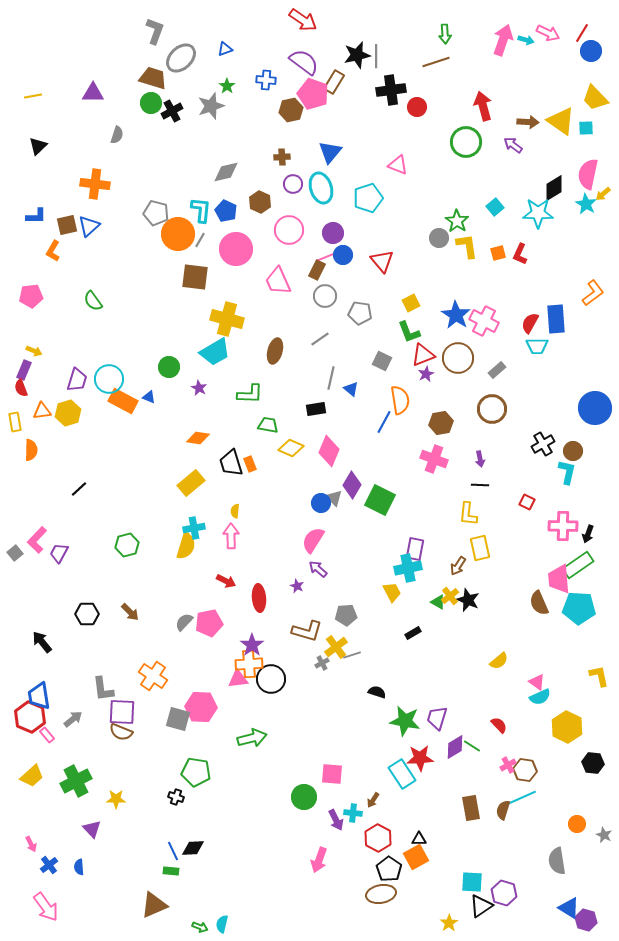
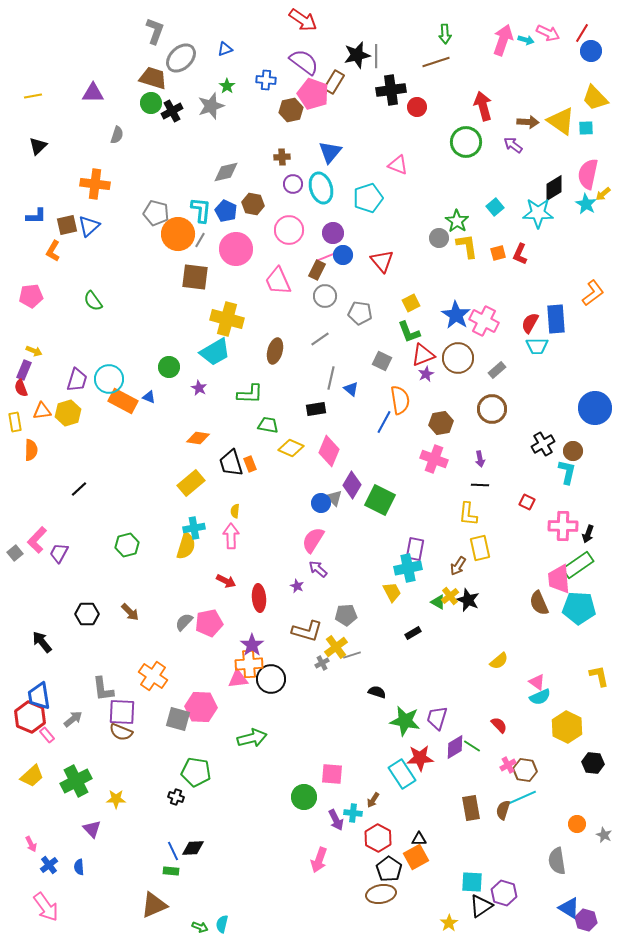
brown hexagon at (260, 202): moved 7 px left, 2 px down; rotated 15 degrees counterclockwise
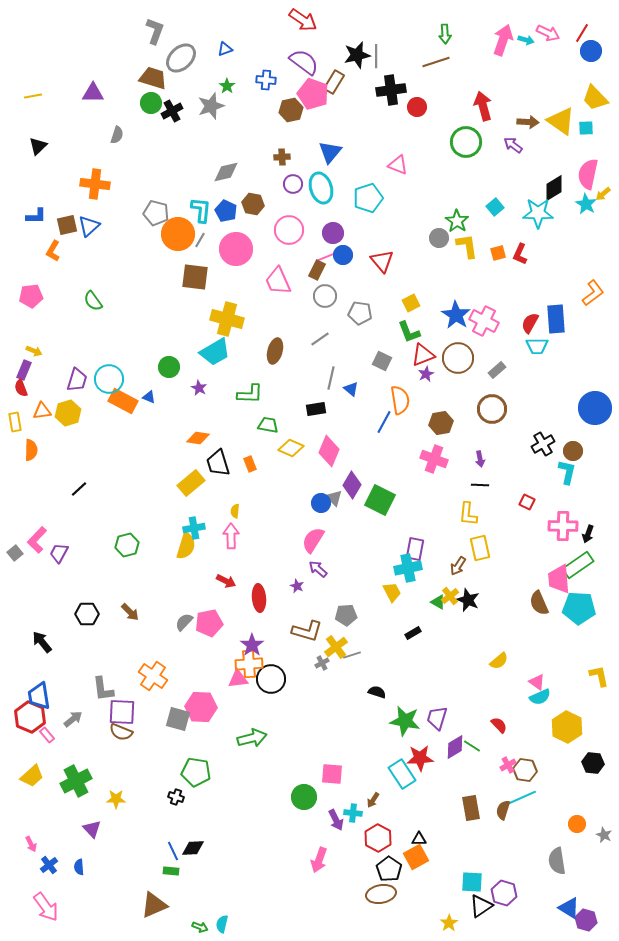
black trapezoid at (231, 463): moved 13 px left
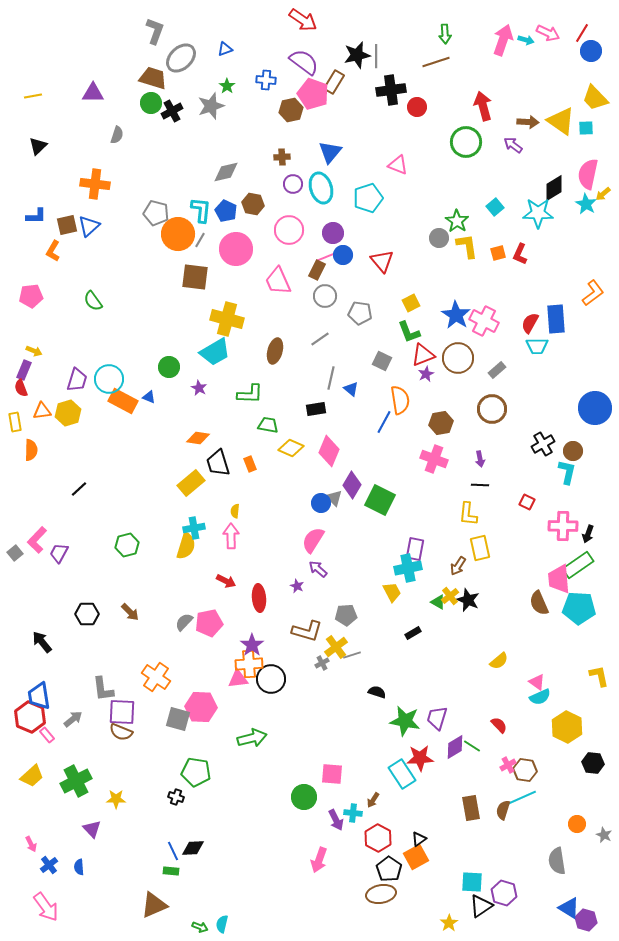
orange cross at (153, 676): moved 3 px right, 1 px down
black triangle at (419, 839): rotated 35 degrees counterclockwise
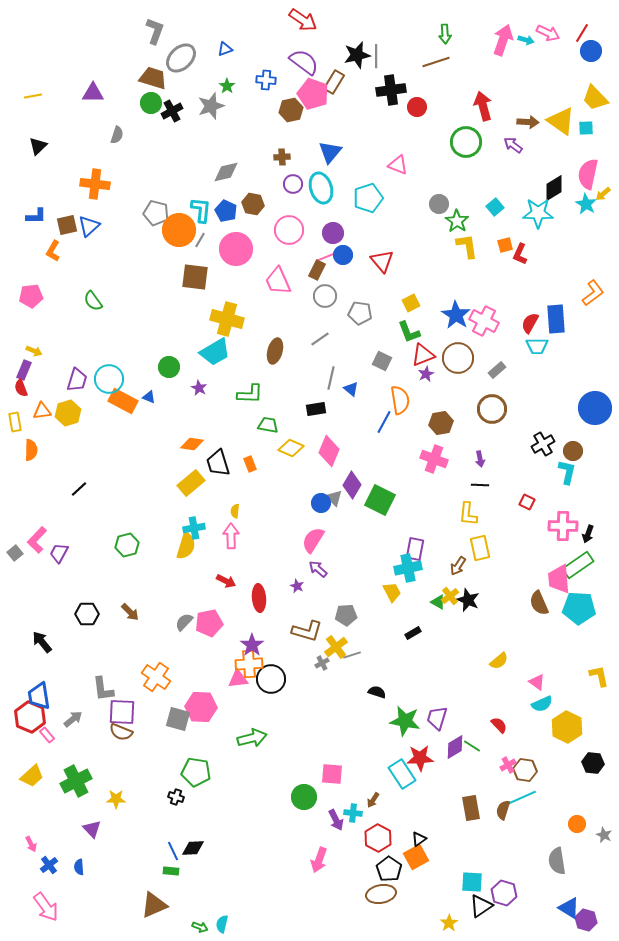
orange circle at (178, 234): moved 1 px right, 4 px up
gray circle at (439, 238): moved 34 px up
orange square at (498, 253): moved 7 px right, 8 px up
orange diamond at (198, 438): moved 6 px left, 6 px down
cyan semicircle at (540, 697): moved 2 px right, 7 px down
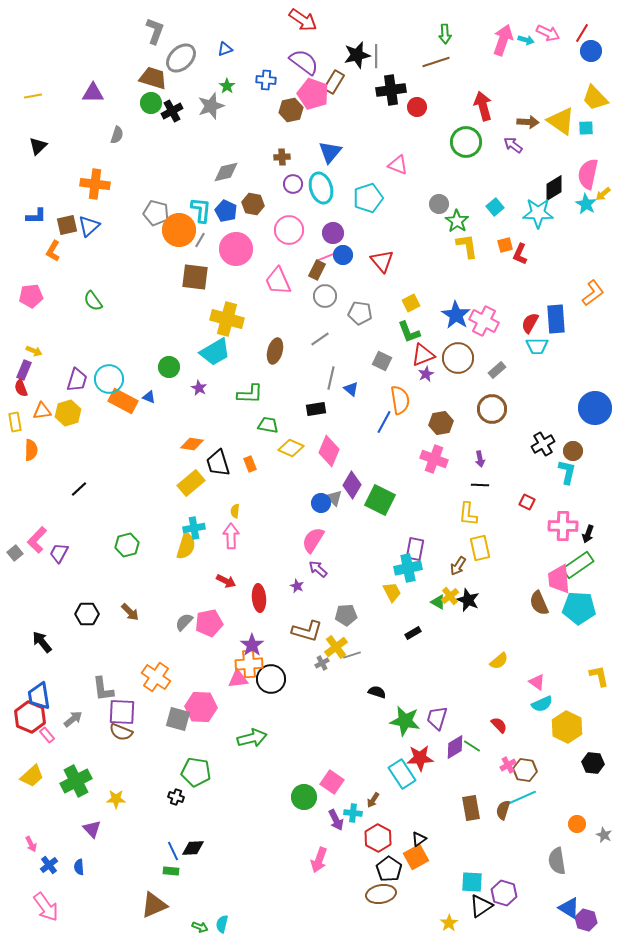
pink square at (332, 774): moved 8 px down; rotated 30 degrees clockwise
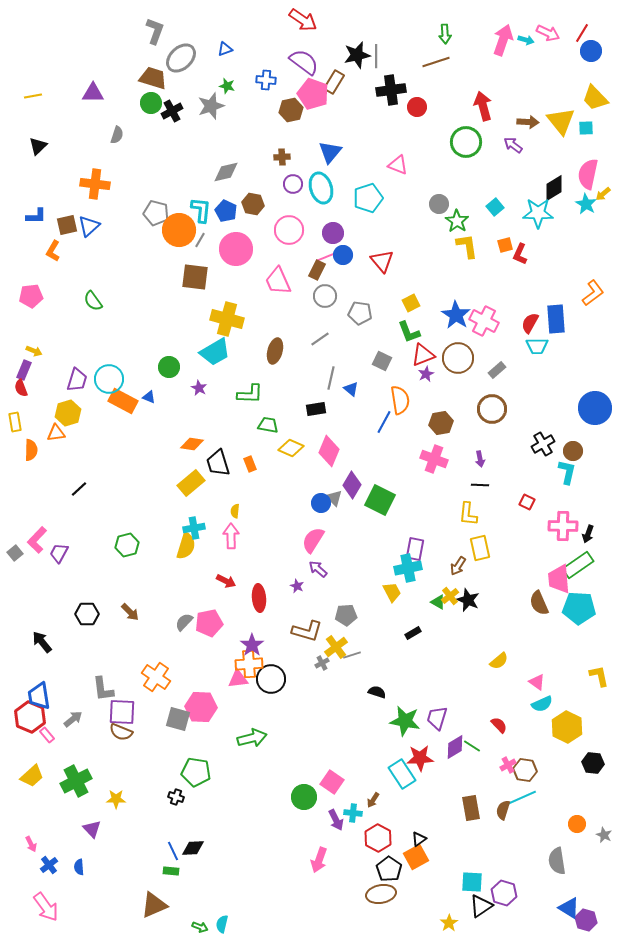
green star at (227, 86): rotated 21 degrees counterclockwise
yellow triangle at (561, 121): rotated 16 degrees clockwise
orange triangle at (42, 411): moved 14 px right, 22 px down
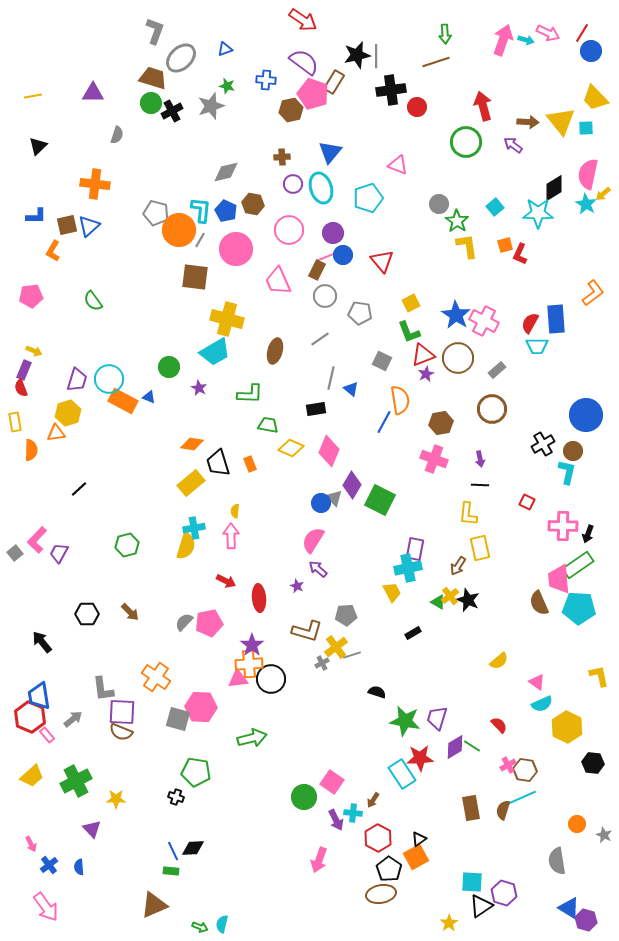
blue circle at (595, 408): moved 9 px left, 7 px down
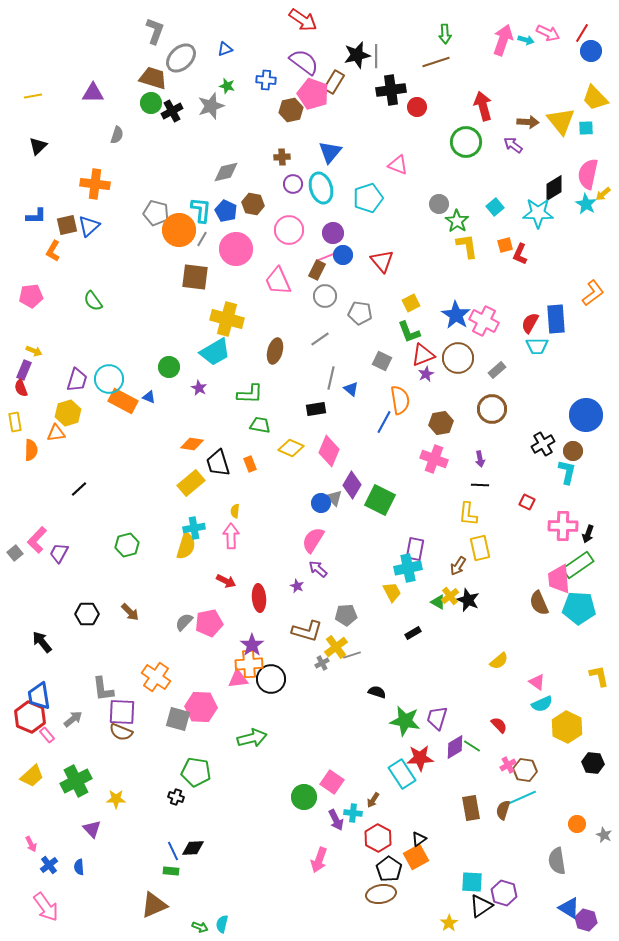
gray line at (200, 240): moved 2 px right, 1 px up
green trapezoid at (268, 425): moved 8 px left
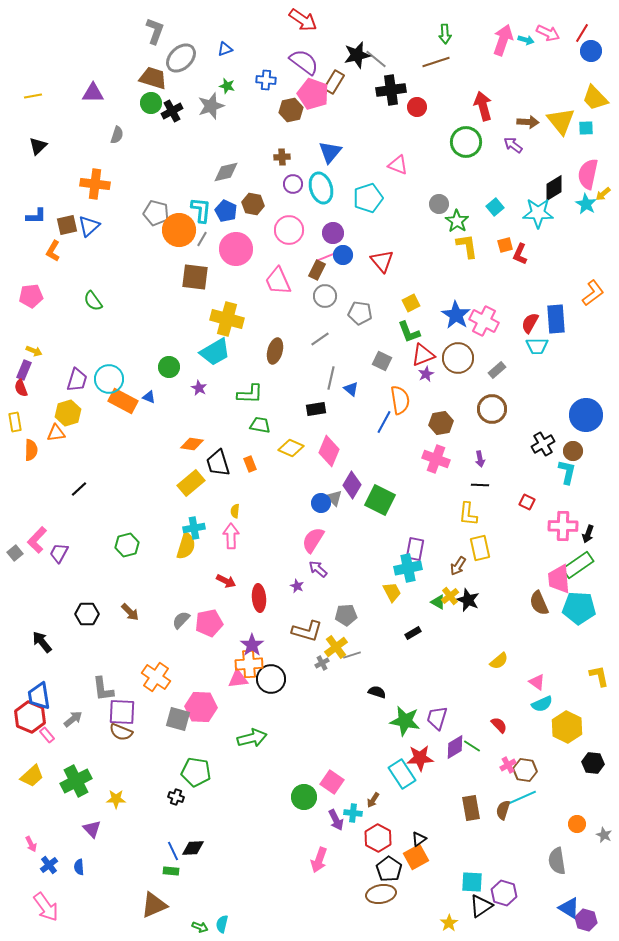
gray line at (376, 56): moved 3 px down; rotated 50 degrees counterclockwise
pink cross at (434, 459): moved 2 px right
gray semicircle at (184, 622): moved 3 px left, 2 px up
